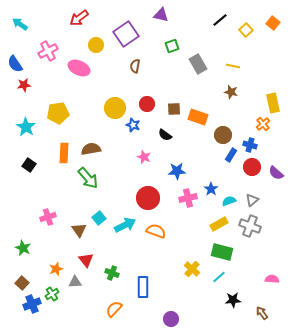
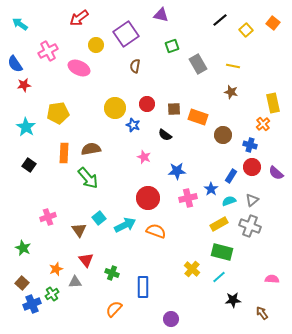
blue rectangle at (231, 155): moved 21 px down
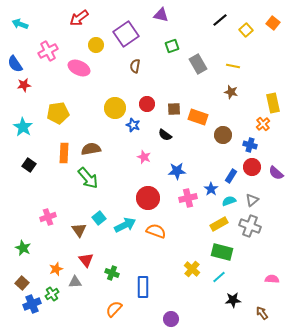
cyan arrow at (20, 24): rotated 14 degrees counterclockwise
cyan star at (26, 127): moved 3 px left
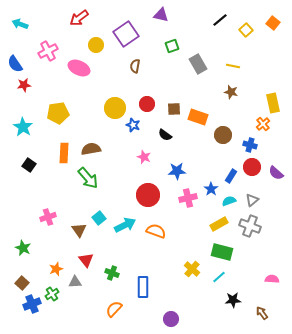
red circle at (148, 198): moved 3 px up
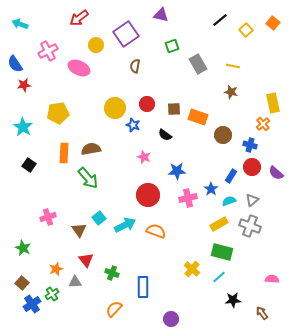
blue cross at (32, 304): rotated 12 degrees counterclockwise
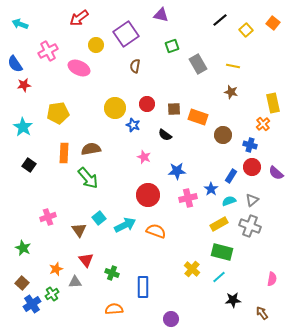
pink semicircle at (272, 279): rotated 96 degrees clockwise
orange semicircle at (114, 309): rotated 42 degrees clockwise
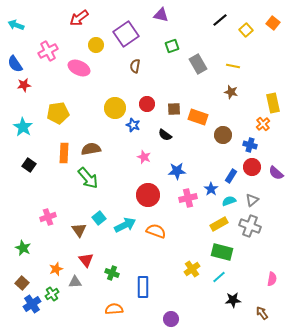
cyan arrow at (20, 24): moved 4 px left, 1 px down
yellow cross at (192, 269): rotated 14 degrees clockwise
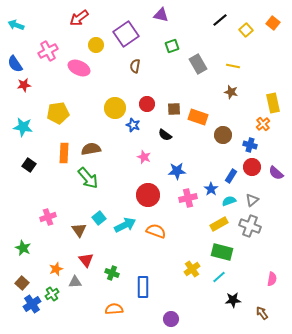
cyan star at (23, 127): rotated 24 degrees counterclockwise
